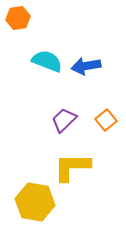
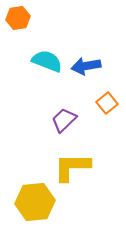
orange square: moved 1 px right, 17 px up
yellow hexagon: rotated 15 degrees counterclockwise
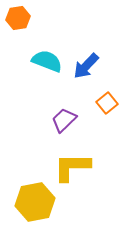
blue arrow: rotated 36 degrees counterclockwise
yellow hexagon: rotated 6 degrees counterclockwise
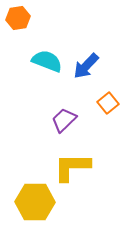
orange square: moved 1 px right
yellow hexagon: rotated 12 degrees clockwise
